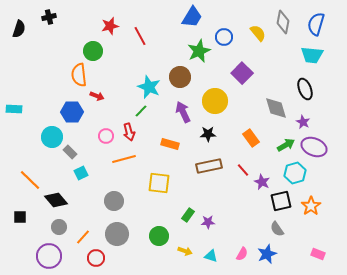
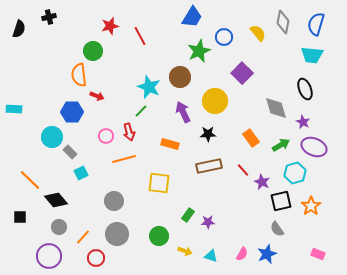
green arrow at (286, 145): moved 5 px left
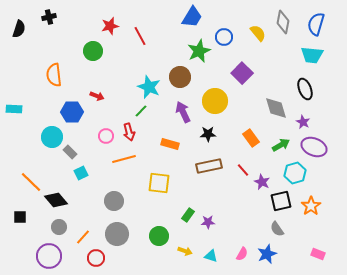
orange semicircle at (79, 75): moved 25 px left
orange line at (30, 180): moved 1 px right, 2 px down
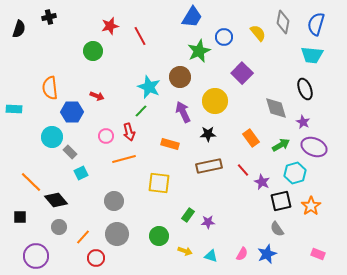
orange semicircle at (54, 75): moved 4 px left, 13 px down
purple circle at (49, 256): moved 13 px left
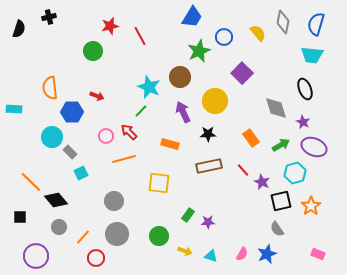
red arrow at (129, 132): rotated 150 degrees clockwise
